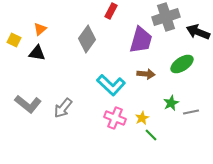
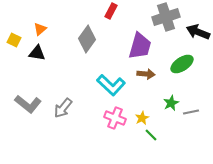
purple trapezoid: moved 1 px left, 6 px down
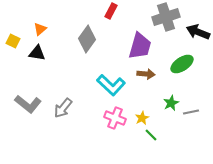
yellow square: moved 1 px left, 1 px down
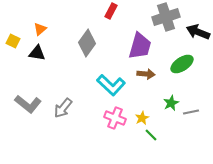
gray diamond: moved 4 px down
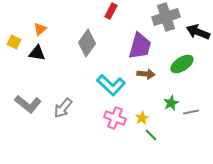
yellow square: moved 1 px right, 1 px down
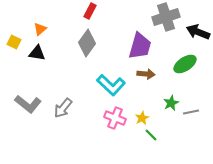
red rectangle: moved 21 px left
green ellipse: moved 3 px right
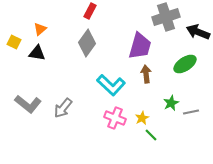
brown arrow: rotated 102 degrees counterclockwise
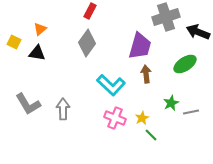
gray L-shape: rotated 20 degrees clockwise
gray arrow: moved 1 px down; rotated 140 degrees clockwise
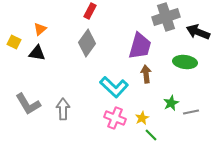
green ellipse: moved 2 px up; rotated 40 degrees clockwise
cyan L-shape: moved 3 px right, 2 px down
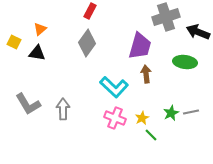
green star: moved 10 px down
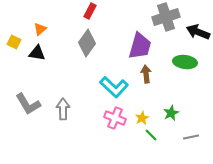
gray line: moved 25 px down
